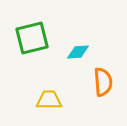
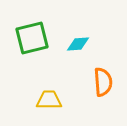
cyan diamond: moved 8 px up
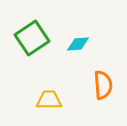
green square: rotated 20 degrees counterclockwise
orange semicircle: moved 3 px down
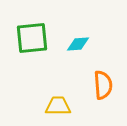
green square: rotated 28 degrees clockwise
yellow trapezoid: moved 9 px right, 6 px down
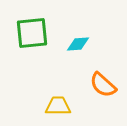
green square: moved 5 px up
orange semicircle: rotated 136 degrees clockwise
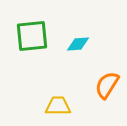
green square: moved 3 px down
orange semicircle: moved 4 px right; rotated 80 degrees clockwise
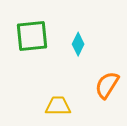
cyan diamond: rotated 60 degrees counterclockwise
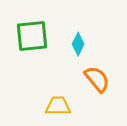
orange semicircle: moved 10 px left, 6 px up; rotated 108 degrees clockwise
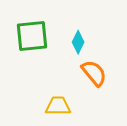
cyan diamond: moved 2 px up
orange semicircle: moved 3 px left, 6 px up
